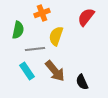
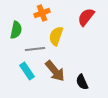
green semicircle: moved 2 px left
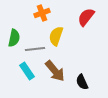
green semicircle: moved 2 px left, 8 px down
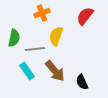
red semicircle: moved 1 px left, 1 px up
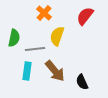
orange cross: moved 2 px right; rotated 28 degrees counterclockwise
yellow semicircle: moved 1 px right
cyan rectangle: rotated 42 degrees clockwise
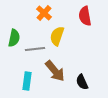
red semicircle: rotated 48 degrees counterclockwise
cyan rectangle: moved 10 px down
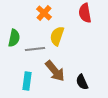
red semicircle: moved 3 px up
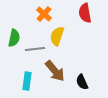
orange cross: moved 1 px down
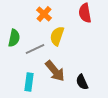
gray line: rotated 18 degrees counterclockwise
cyan rectangle: moved 2 px right, 1 px down
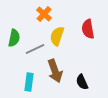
red semicircle: moved 3 px right, 16 px down
brown arrow: rotated 20 degrees clockwise
